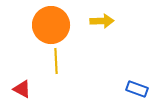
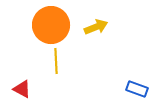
yellow arrow: moved 6 px left, 6 px down; rotated 20 degrees counterclockwise
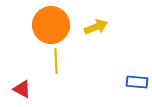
blue rectangle: moved 7 px up; rotated 15 degrees counterclockwise
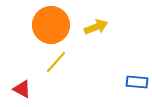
yellow line: moved 1 px down; rotated 45 degrees clockwise
